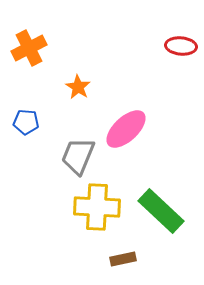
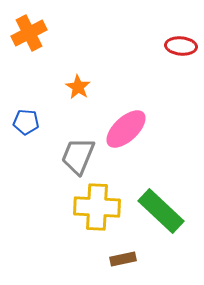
orange cross: moved 15 px up
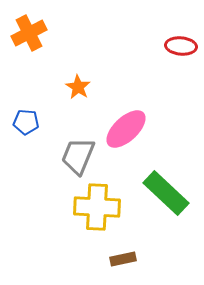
green rectangle: moved 5 px right, 18 px up
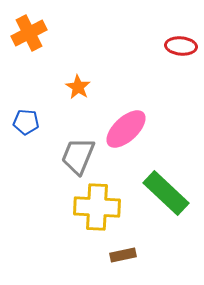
brown rectangle: moved 4 px up
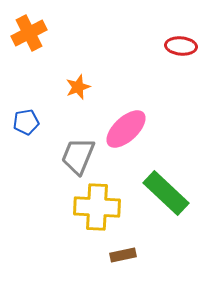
orange star: rotated 20 degrees clockwise
blue pentagon: rotated 15 degrees counterclockwise
